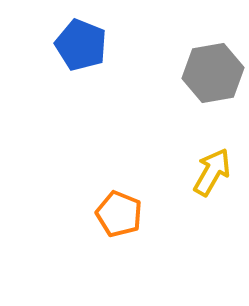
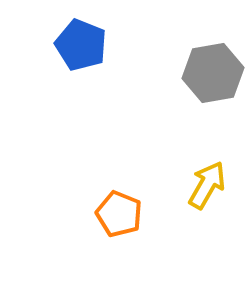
yellow arrow: moved 5 px left, 13 px down
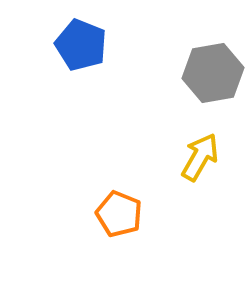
yellow arrow: moved 7 px left, 28 px up
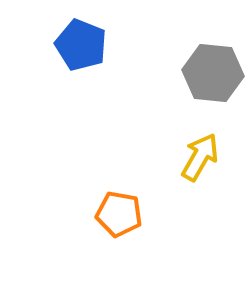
gray hexagon: rotated 16 degrees clockwise
orange pentagon: rotated 12 degrees counterclockwise
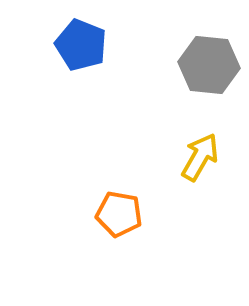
gray hexagon: moved 4 px left, 8 px up
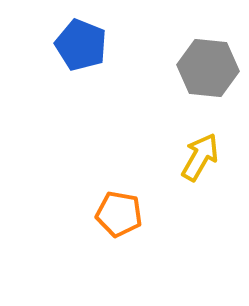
gray hexagon: moved 1 px left, 3 px down
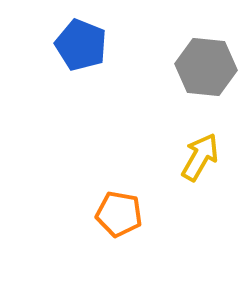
gray hexagon: moved 2 px left, 1 px up
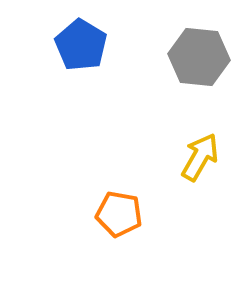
blue pentagon: rotated 9 degrees clockwise
gray hexagon: moved 7 px left, 10 px up
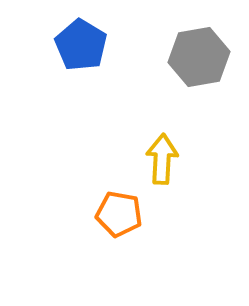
gray hexagon: rotated 16 degrees counterclockwise
yellow arrow: moved 38 px left, 2 px down; rotated 27 degrees counterclockwise
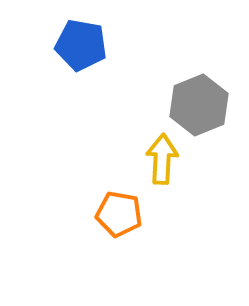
blue pentagon: rotated 21 degrees counterclockwise
gray hexagon: moved 48 px down; rotated 12 degrees counterclockwise
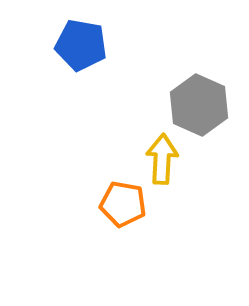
gray hexagon: rotated 14 degrees counterclockwise
orange pentagon: moved 4 px right, 10 px up
